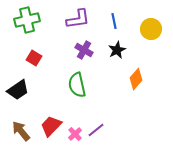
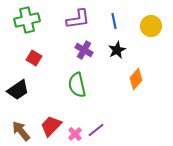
yellow circle: moved 3 px up
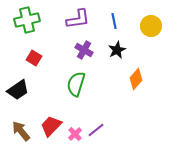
green semicircle: moved 1 px left, 1 px up; rotated 30 degrees clockwise
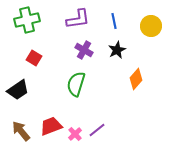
red trapezoid: rotated 25 degrees clockwise
purple line: moved 1 px right
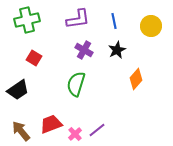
red trapezoid: moved 2 px up
